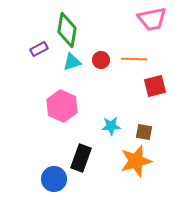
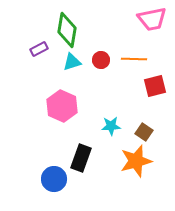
brown square: rotated 24 degrees clockwise
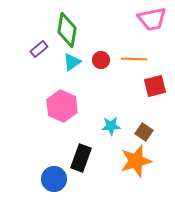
purple rectangle: rotated 12 degrees counterclockwise
cyan triangle: rotated 18 degrees counterclockwise
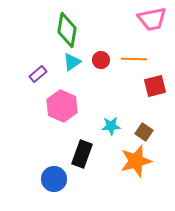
purple rectangle: moved 1 px left, 25 px down
black rectangle: moved 1 px right, 4 px up
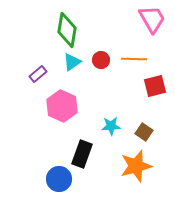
pink trapezoid: rotated 108 degrees counterclockwise
orange star: moved 5 px down
blue circle: moved 5 px right
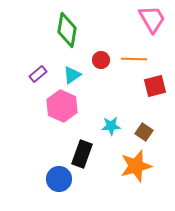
cyan triangle: moved 13 px down
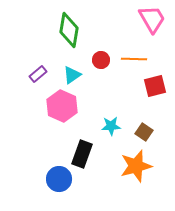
green diamond: moved 2 px right
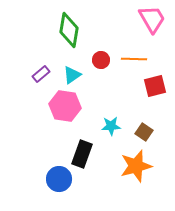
purple rectangle: moved 3 px right
pink hexagon: moved 3 px right; rotated 16 degrees counterclockwise
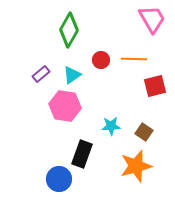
green diamond: rotated 20 degrees clockwise
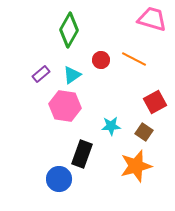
pink trapezoid: rotated 44 degrees counterclockwise
orange line: rotated 25 degrees clockwise
red square: moved 16 px down; rotated 15 degrees counterclockwise
